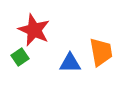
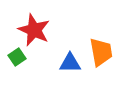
green square: moved 3 px left
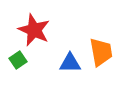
green square: moved 1 px right, 3 px down
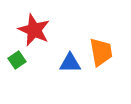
green square: moved 1 px left
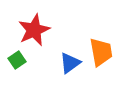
red star: rotated 24 degrees clockwise
blue triangle: rotated 35 degrees counterclockwise
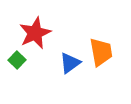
red star: moved 1 px right, 3 px down
green square: rotated 12 degrees counterclockwise
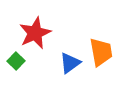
green square: moved 1 px left, 1 px down
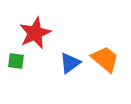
orange trapezoid: moved 4 px right, 7 px down; rotated 40 degrees counterclockwise
green square: rotated 36 degrees counterclockwise
